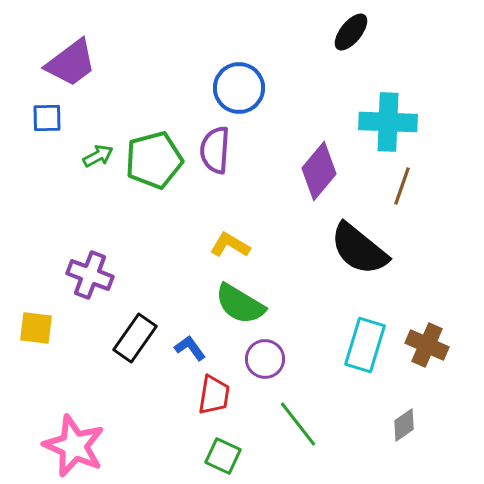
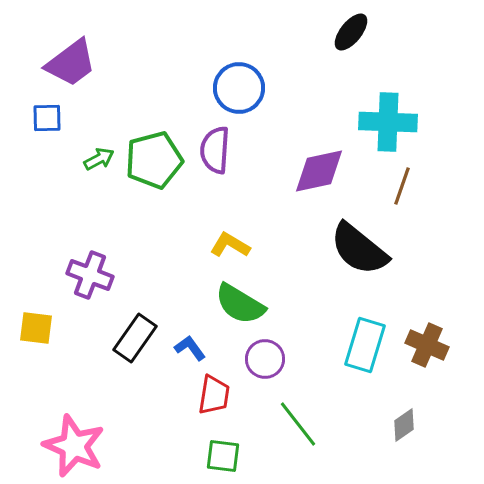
green arrow: moved 1 px right, 3 px down
purple diamond: rotated 38 degrees clockwise
green square: rotated 18 degrees counterclockwise
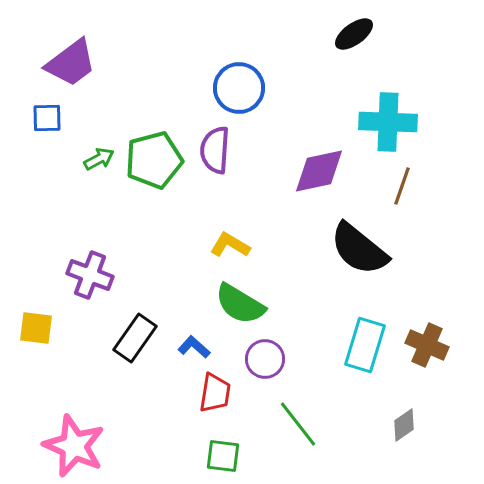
black ellipse: moved 3 px right, 2 px down; rotated 15 degrees clockwise
blue L-shape: moved 4 px right, 1 px up; rotated 12 degrees counterclockwise
red trapezoid: moved 1 px right, 2 px up
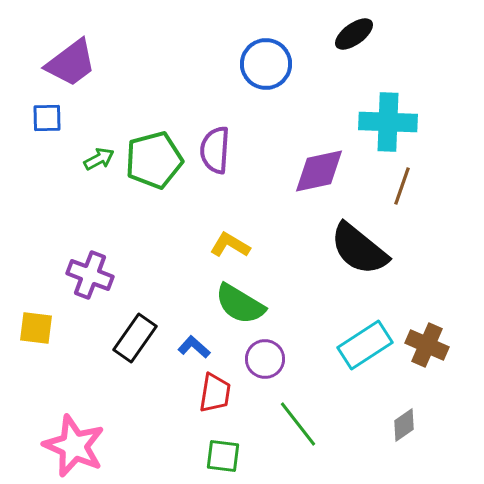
blue circle: moved 27 px right, 24 px up
cyan rectangle: rotated 40 degrees clockwise
